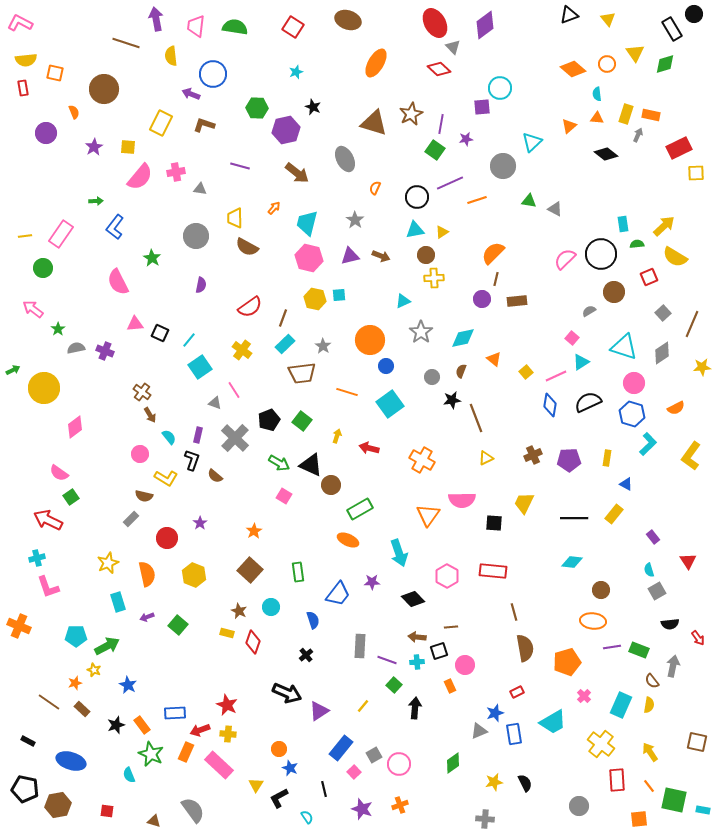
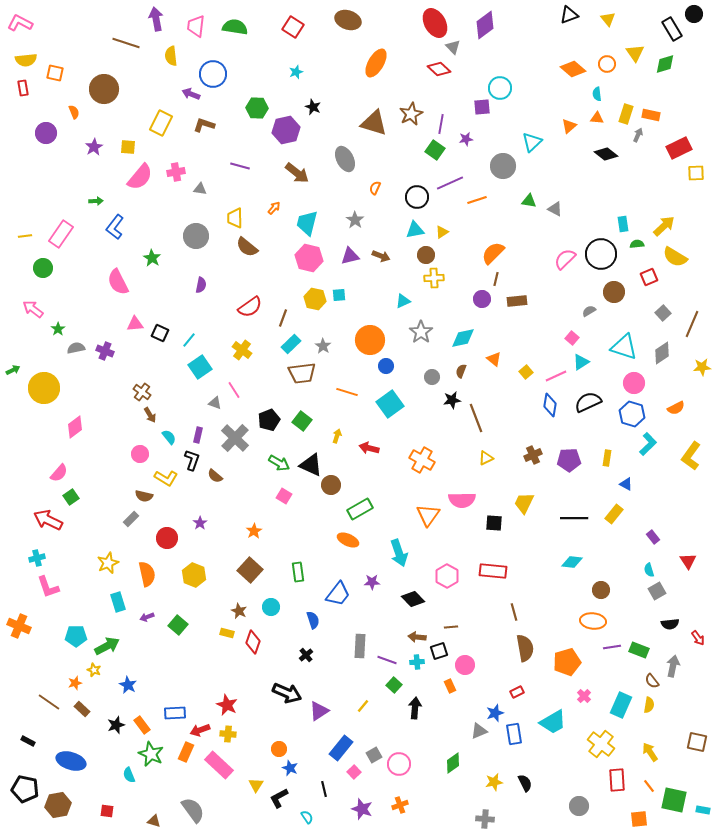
brown semicircle at (247, 247): rotated 10 degrees clockwise
cyan rectangle at (285, 344): moved 6 px right
pink semicircle at (59, 473): rotated 84 degrees counterclockwise
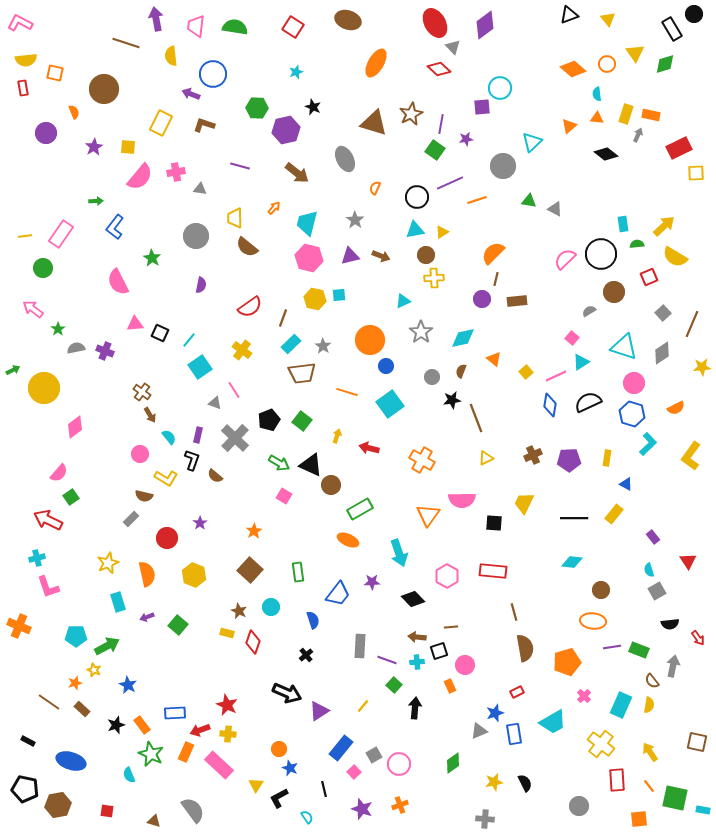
green square at (674, 800): moved 1 px right, 2 px up
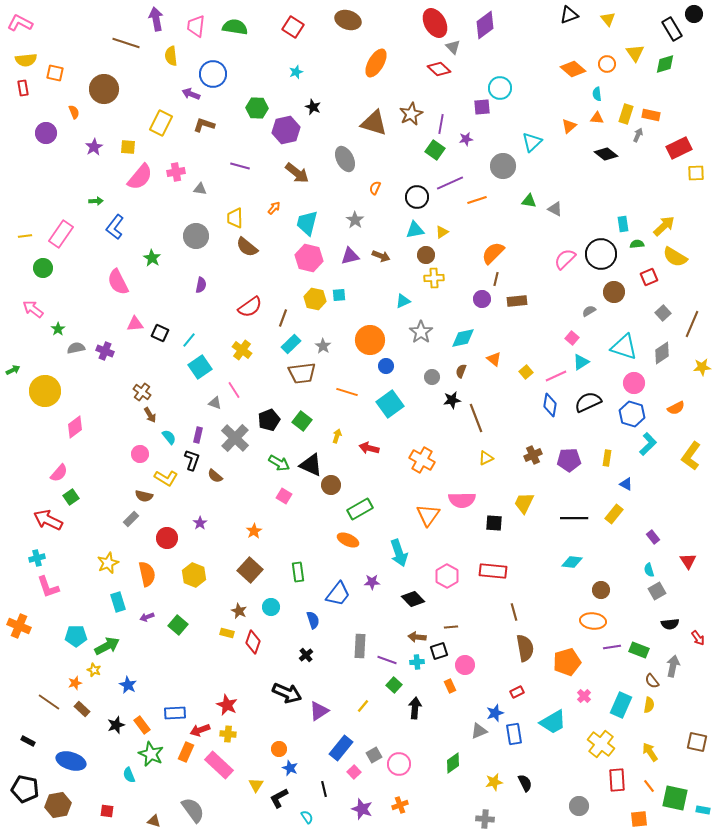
yellow circle at (44, 388): moved 1 px right, 3 px down
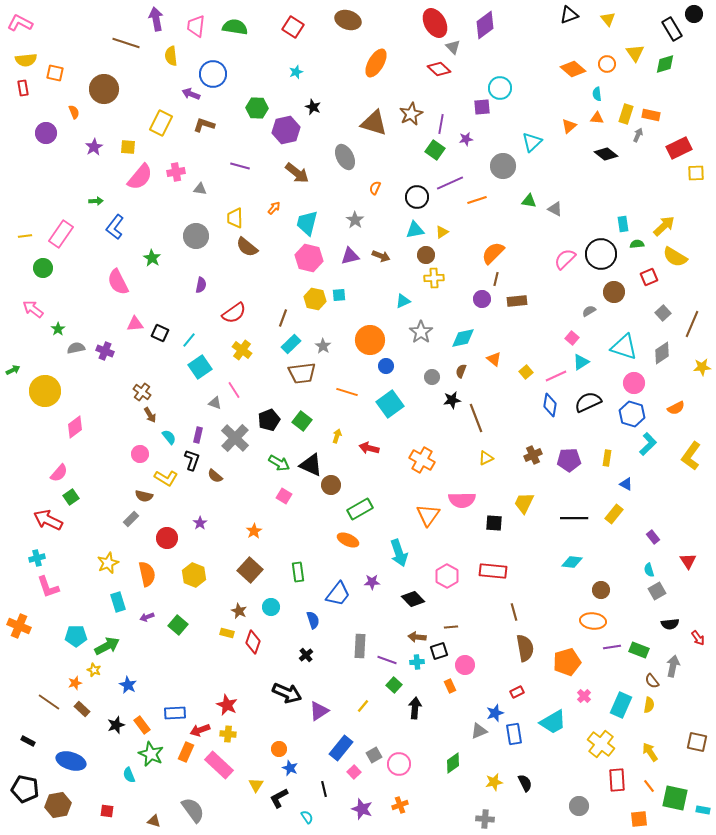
gray ellipse at (345, 159): moved 2 px up
red semicircle at (250, 307): moved 16 px left, 6 px down
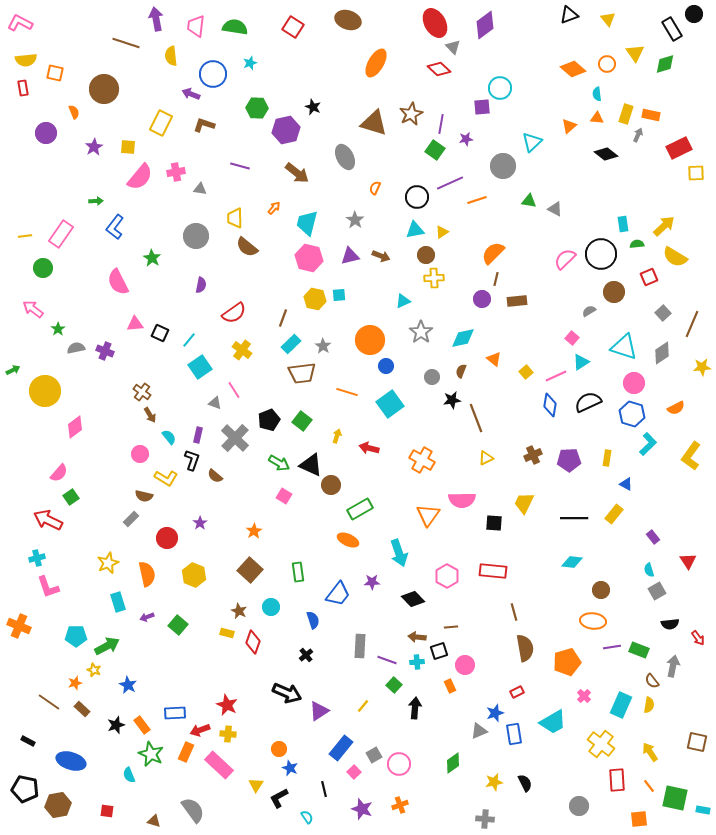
cyan star at (296, 72): moved 46 px left, 9 px up
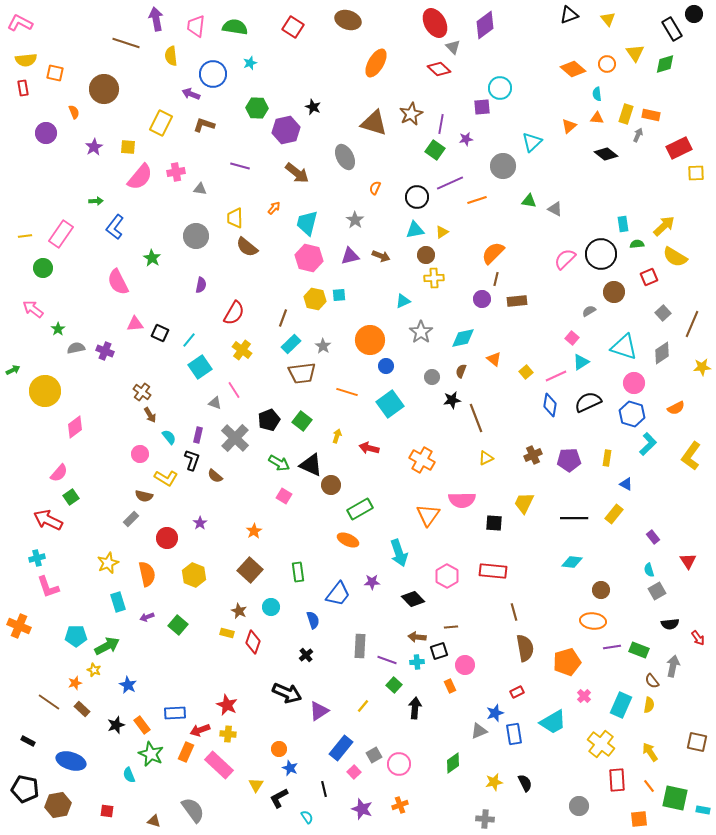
red semicircle at (234, 313): rotated 25 degrees counterclockwise
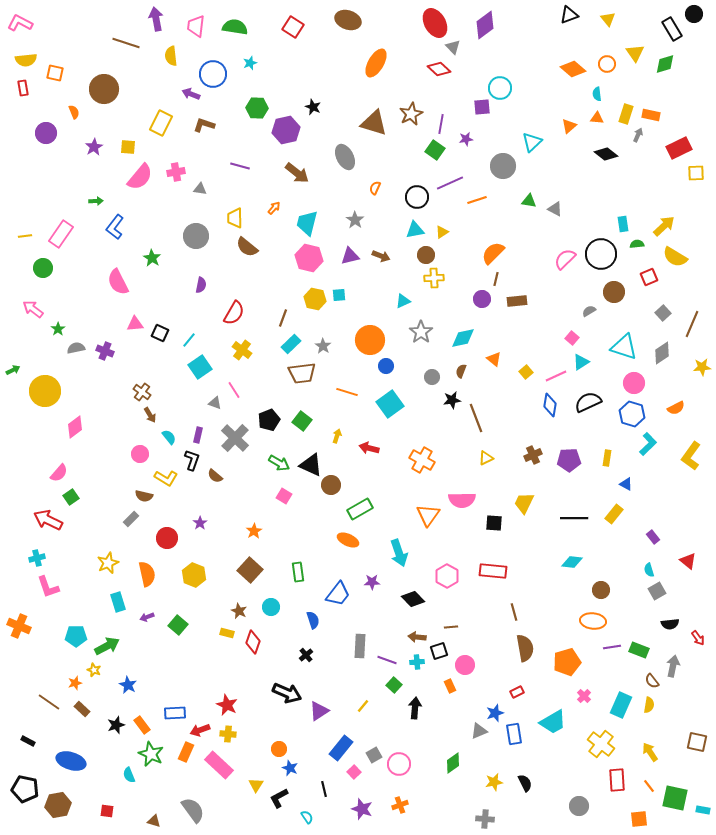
red triangle at (688, 561): rotated 18 degrees counterclockwise
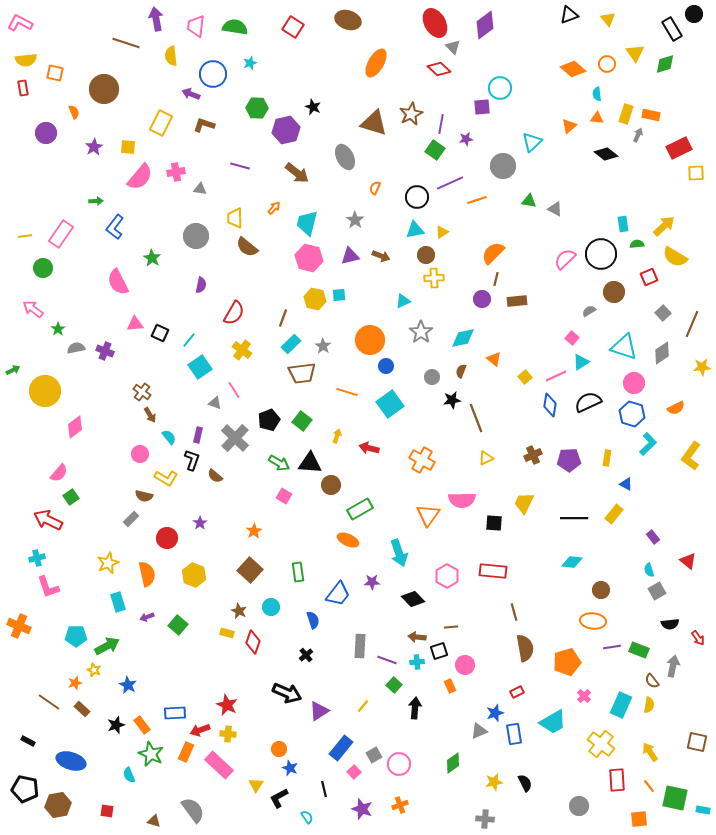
yellow square at (526, 372): moved 1 px left, 5 px down
black triangle at (311, 465): moved 1 px left, 2 px up; rotated 20 degrees counterclockwise
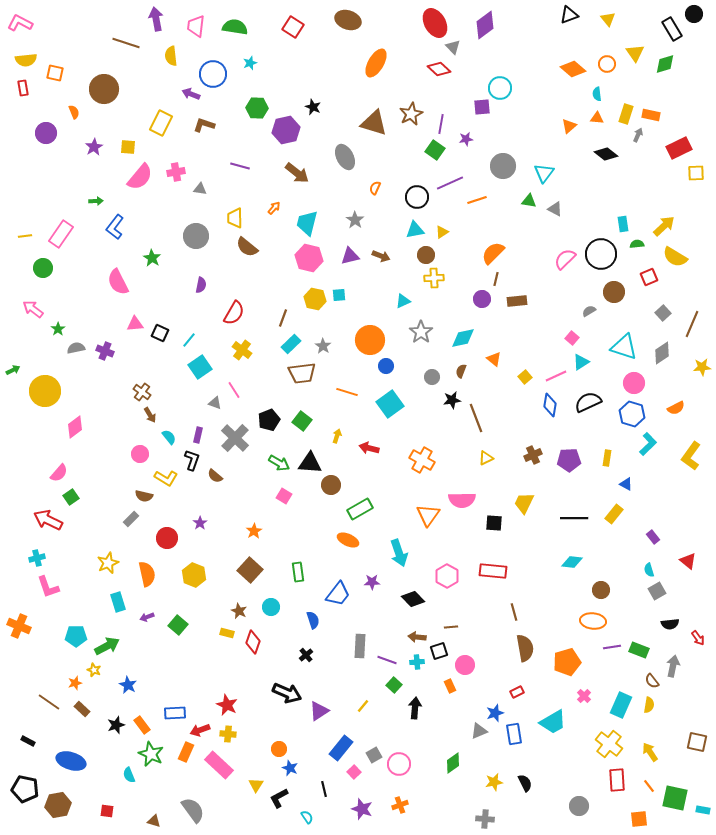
cyan triangle at (532, 142): moved 12 px right, 31 px down; rotated 10 degrees counterclockwise
yellow cross at (601, 744): moved 8 px right
